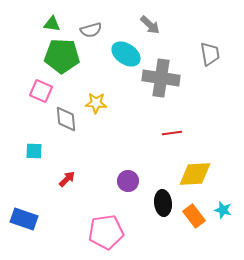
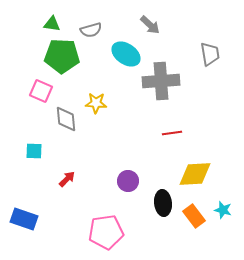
gray cross: moved 3 px down; rotated 12 degrees counterclockwise
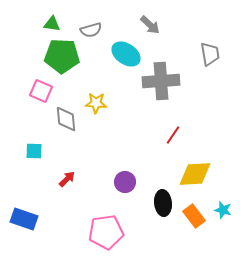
red line: moved 1 px right, 2 px down; rotated 48 degrees counterclockwise
purple circle: moved 3 px left, 1 px down
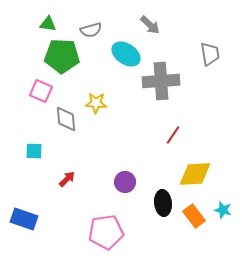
green triangle: moved 4 px left
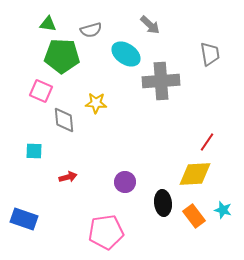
gray diamond: moved 2 px left, 1 px down
red line: moved 34 px right, 7 px down
red arrow: moved 1 px right, 2 px up; rotated 30 degrees clockwise
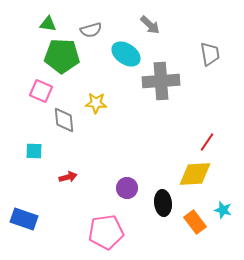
purple circle: moved 2 px right, 6 px down
orange rectangle: moved 1 px right, 6 px down
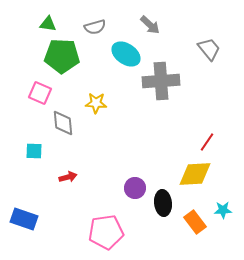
gray semicircle: moved 4 px right, 3 px up
gray trapezoid: moved 1 px left, 5 px up; rotated 30 degrees counterclockwise
pink square: moved 1 px left, 2 px down
gray diamond: moved 1 px left, 3 px down
purple circle: moved 8 px right
cyan star: rotated 18 degrees counterclockwise
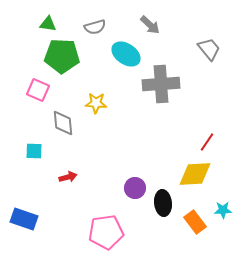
gray cross: moved 3 px down
pink square: moved 2 px left, 3 px up
